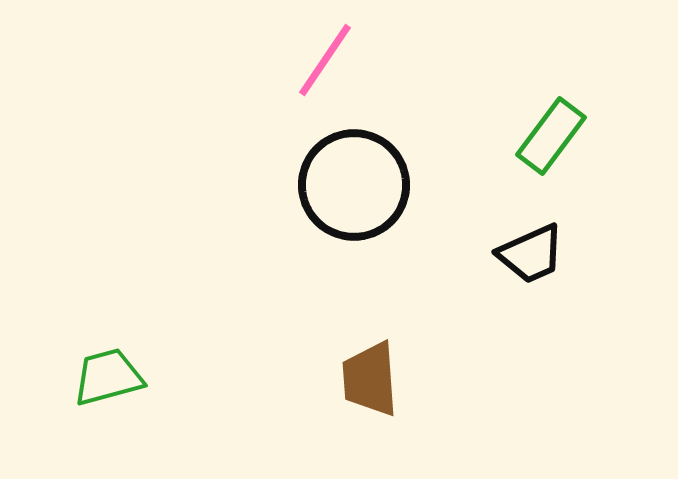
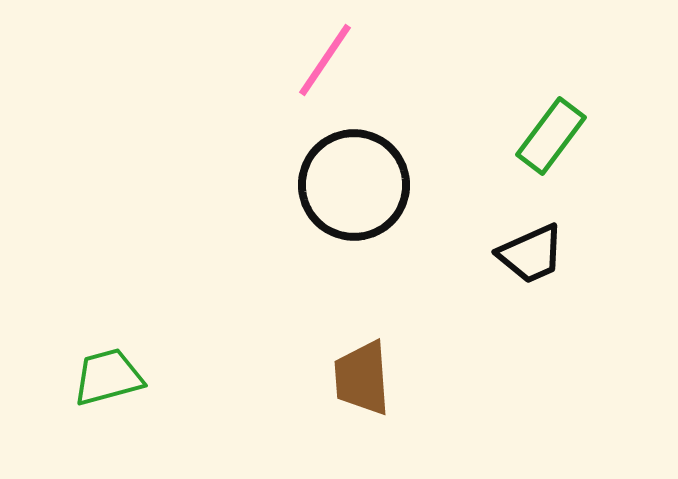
brown trapezoid: moved 8 px left, 1 px up
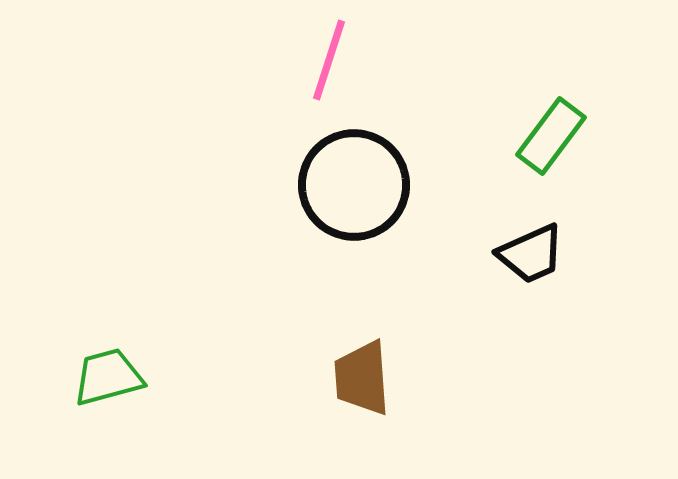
pink line: moved 4 px right; rotated 16 degrees counterclockwise
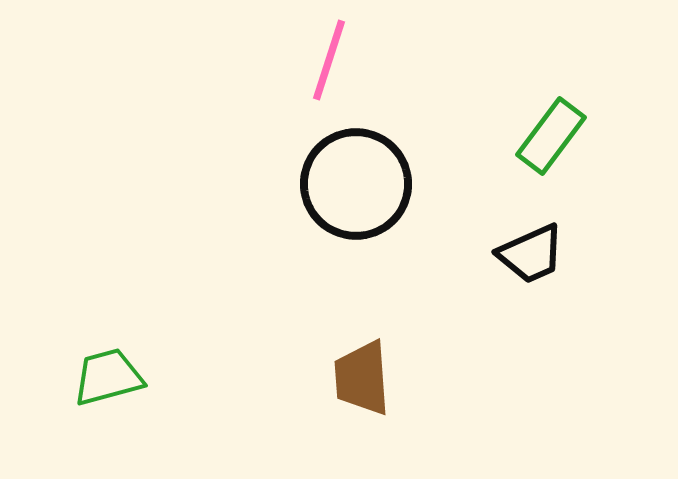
black circle: moved 2 px right, 1 px up
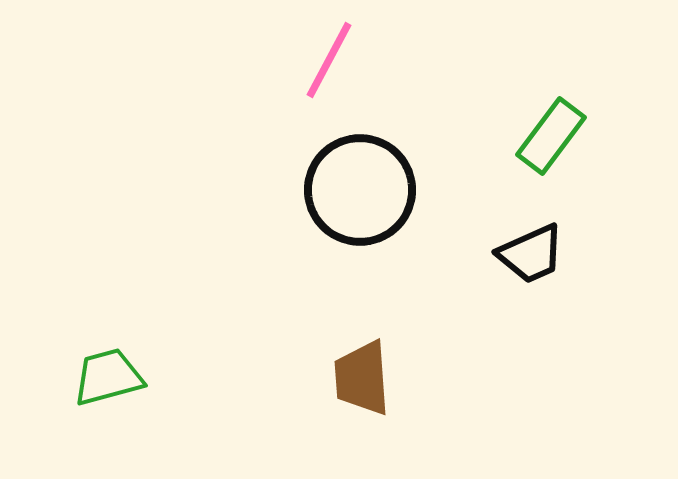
pink line: rotated 10 degrees clockwise
black circle: moved 4 px right, 6 px down
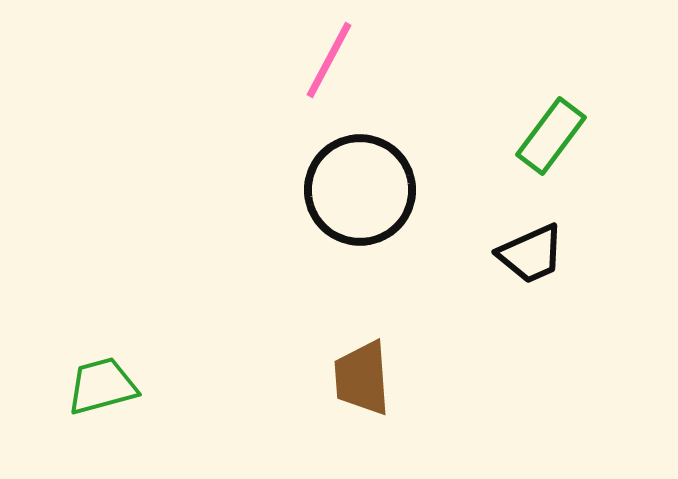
green trapezoid: moved 6 px left, 9 px down
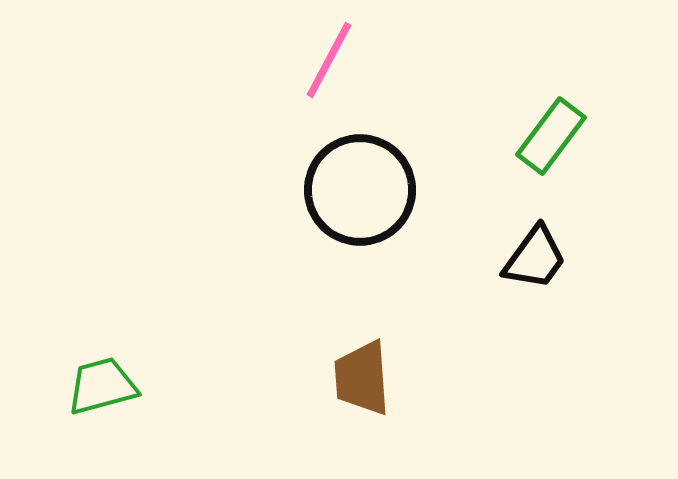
black trapezoid: moved 4 px right, 4 px down; rotated 30 degrees counterclockwise
